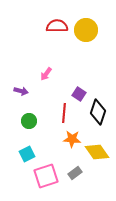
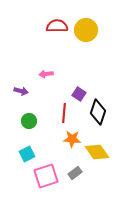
pink arrow: rotated 48 degrees clockwise
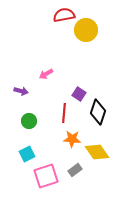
red semicircle: moved 7 px right, 11 px up; rotated 10 degrees counterclockwise
pink arrow: rotated 24 degrees counterclockwise
gray rectangle: moved 3 px up
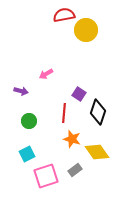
orange star: rotated 12 degrees clockwise
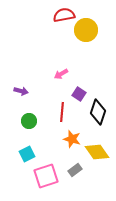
pink arrow: moved 15 px right
red line: moved 2 px left, 1 px up
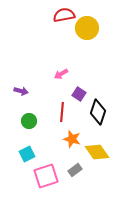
yellow circle: moved 1 px right, 2 px up
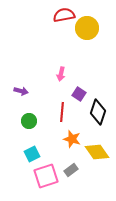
pink arrow: rotated 48 degrees counterclockwise
cyan square: moved 5 px right
gray rectangle: moved 4 px left
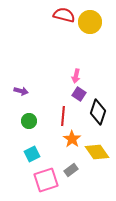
red semicircle: rotated 25 degrees clockwise
yellow circle: moved 3 px right, 6 px up
pink arrow: moved 15 px right, 2 px down
red line: moved 1 px right, 4 px down
orange star: rotated 18 degrees clockwise
pink square: moved 4 px down
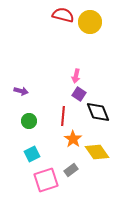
red semicircle: moved 1 px left
black diamond: rotated 40 degrees counterclockwise
orange star: moved 1 px right
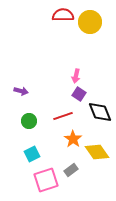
red semicircle: rotated 15 degrees counterclockwise
black diamond: moved 2 px right
red line: rotated 66 degrees clockwise
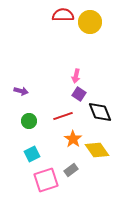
yellow diamond: moved 2 px up
